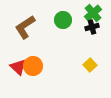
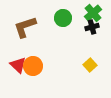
green circle: moved 2 px up
brown L-shape: rotated 15 degrees clockwise
red triangle: moved 2 px up
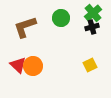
green circle: moved 2 px left
yellow square: rotated 16 degrees clockwise
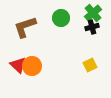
orange circle: moved 1 px left
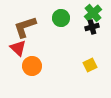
red triangle: moved 17 px up
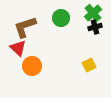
black cross: moved 3 px right
yellow square: moved 1 px left
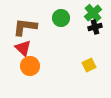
brown L-shape: rotated 25 degrees clockwise
red triangle: moved 5 px right
orange circle: moved 2 px left
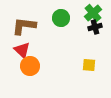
brown L-shape: moved 1 px left, 1 px up
red triangle: moved 1 px left, 2 px down
yellow square: rotated 32 degrees clockwise
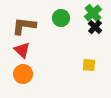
black cross: rotated 32 degrees counterclockwise
orange circle: moved 7 px left, 8 px down
